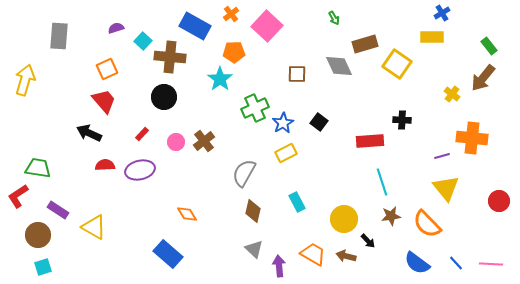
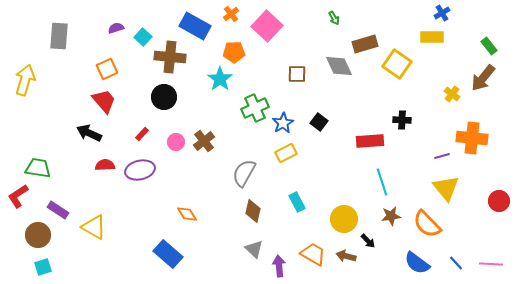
cyan square at (143, 41): moved 4 px up
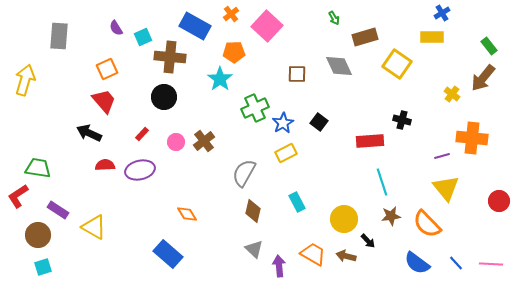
purple semicircle at (116, 28): rotated 105 degrees counterclockwise
cyan square at (143, 37): rotated 24 degrees clockwise
brown rectangle at (365, 44): moved 7 px up
black cross at (402, 120): rotated 12 degrees clockwise
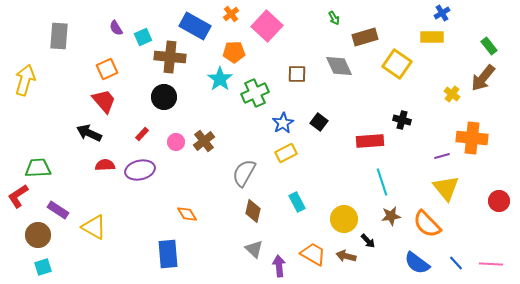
green cross at (255, 108): moved 15 px up
green trapezoid at (38, 168): rotated 12 degrees counterclockwise
blue rectangle at (168, 254): rotated 44 degrees clockwise
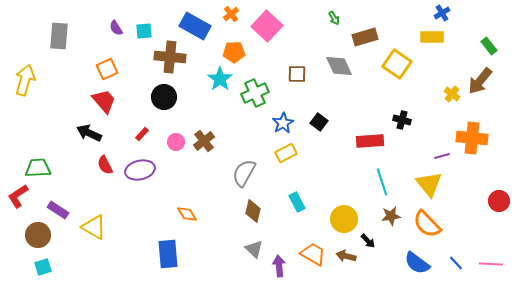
cyan square at (143, 37): moved 1 px right, 6 px up; rotated 18 degrees clockwise
brown arrow at (483, 78): moved 3 px left, 3 px down
red semicircle at (105, 165): rotated 114 degrees counterclockwise
yellow triangle at (446, 188): moved 17 px left, 4 px up
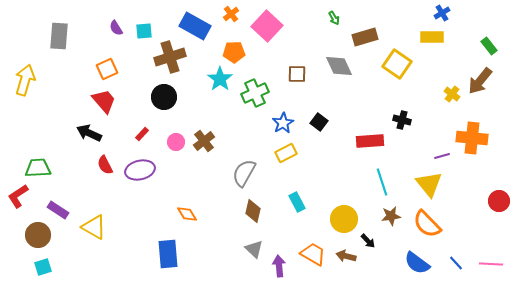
brown cross at (170, 57): rotated 24 degrees counterclockwise
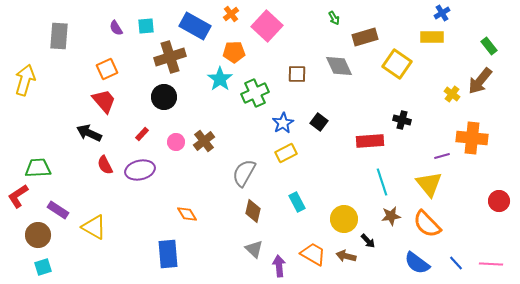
cyan square at (144, 31): moved 2 px right, 5 px up
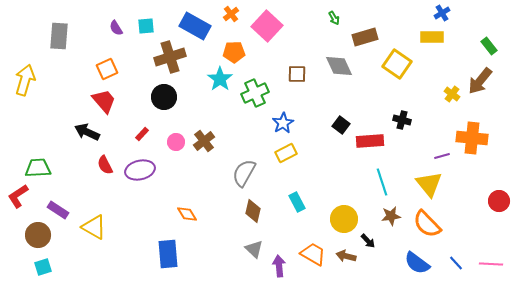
black square at (319, 122): moved 22 px right, 3 px down
black arrow at (89, 133): moved 2 px left, 1 px up
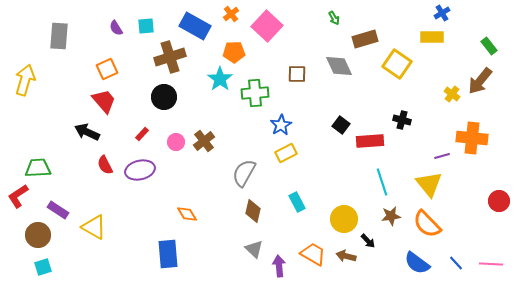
brown rectangle at (365, 37): moved 2 px down
green cross at (255, 93): rotated 20 degrees clockwise
blue star at (283, 123): moved 2 px left, 2 px down
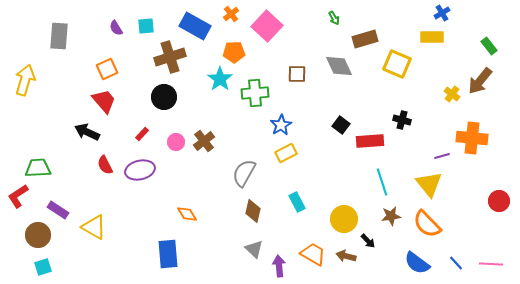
yellow square at (397, 64): rotated 12 degrees counterclockwise
